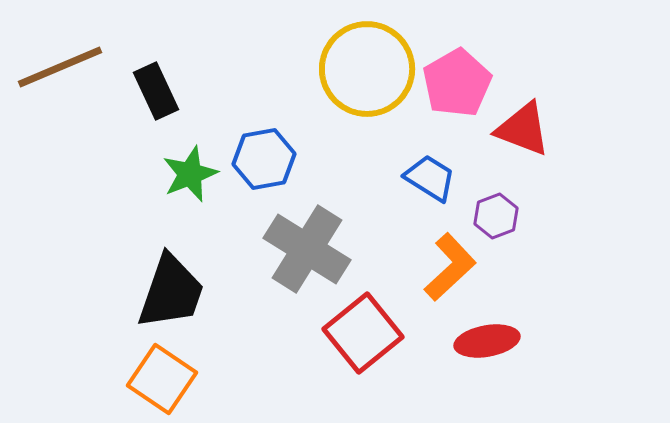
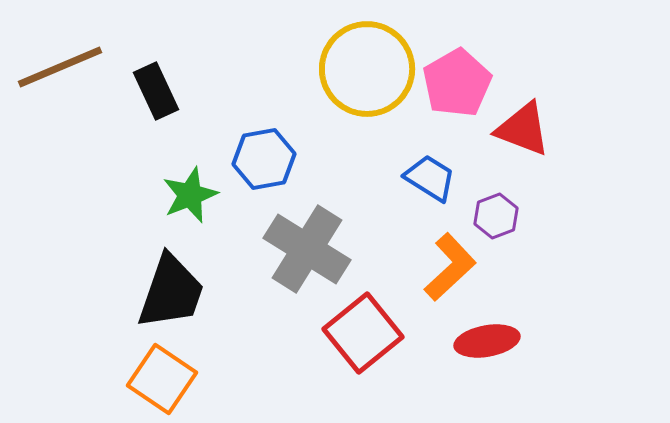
green star: moved 21 px down
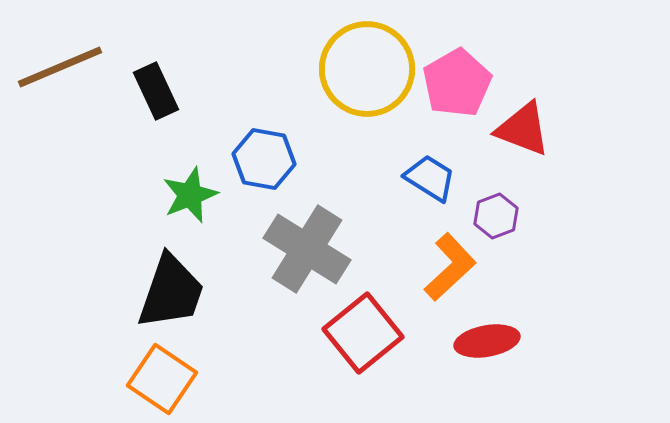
blue hexagon: rotated 20 degrees clockwise
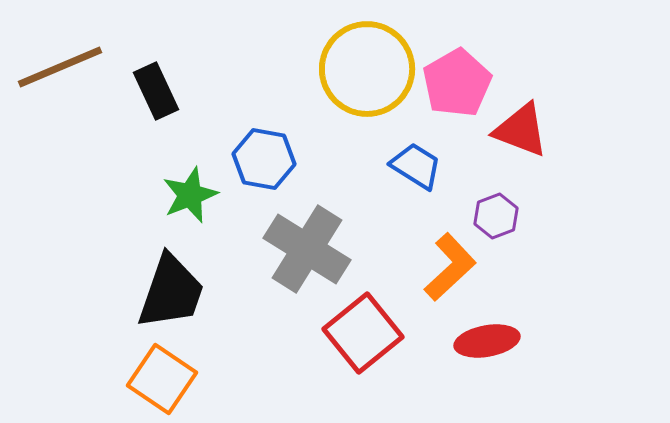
red triangle: moved 2 px left, 1 px down
blue trapezoid: moved 14 px left, 12 px up
